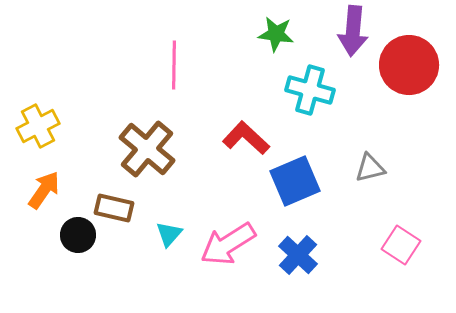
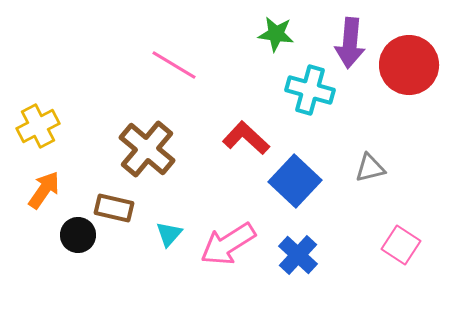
purple arrow: moved 3 px left, 12 px down
pink line: rotated 60 degrees counterclockwise
blue square: rotated 24 degrees counterclockwise
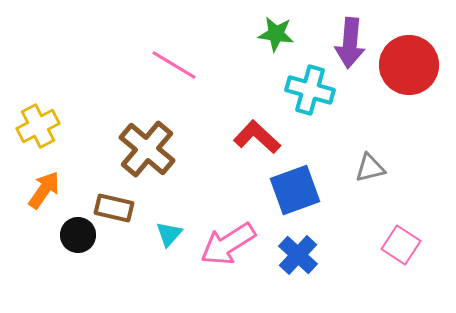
red L-shape: moved 11 px right, 1 px up
blue square: moved 9 px down; rotated 27 degrees clockwise
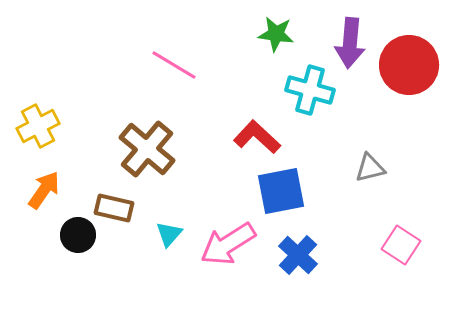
blue square: moved 14 px left, 1 px down; rotated 9 degrees clockwise
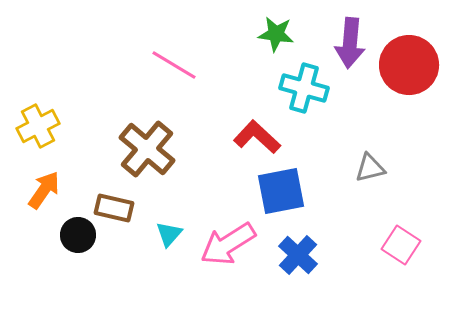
cyan cross: moved 6 px left, 2 px up
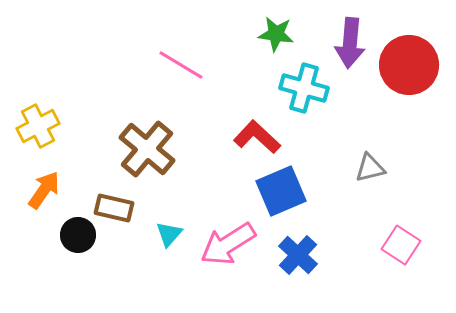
pink line: moved 7 px right
blue square: rotated 12 degrees counterclockwise
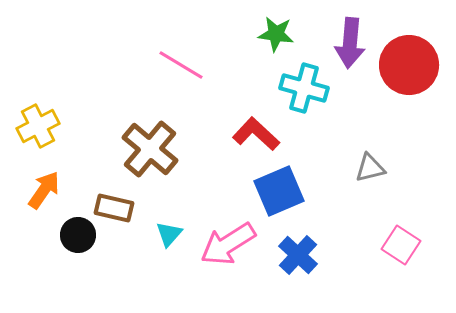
red L-shape: moved 1 px left, 3 px up
brown cross: moved 3 px right
blue square: moved 2 px left
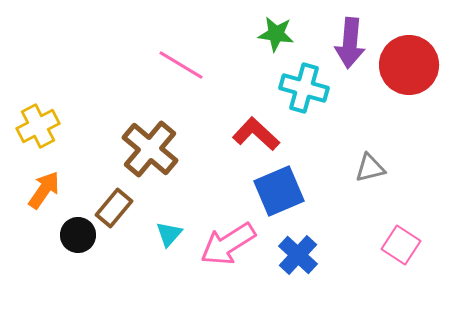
brown rectangle: rotated 63 degrees counterclockwise
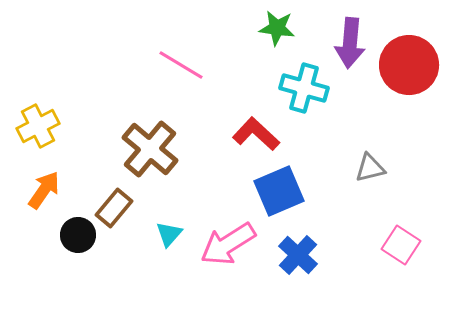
green star: moved 1 px right, 6 px up
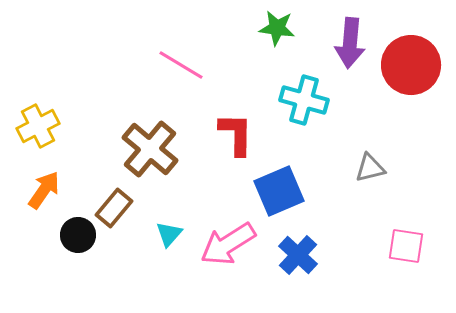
red circle: moved 2 px right
cyan cross: moved 12 px down
red L-shape: moved 20 px left; rotated 48 degrees clockwise
pink square: moved 5 px right, 1 px down; rotated 24 degrees counterclockwise
